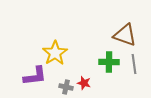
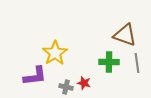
gray line: moved 3 px right, 1 px up
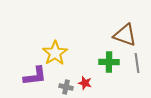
red star: moved 1 px right
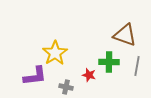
gray line: moved 3 px down; rotated 18 degrees clockwise
red star: moved 4 px right, 8 px up
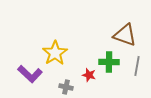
purple L-shape: moved 5 px left, 2 px up; rotated 50 degrees clockwise
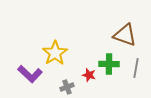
green cross: moved 2 px down
gray line: moved 1 px left, 2 px down
gray cross: moved 1 px right; rotated 32 degrees counterclockwise
